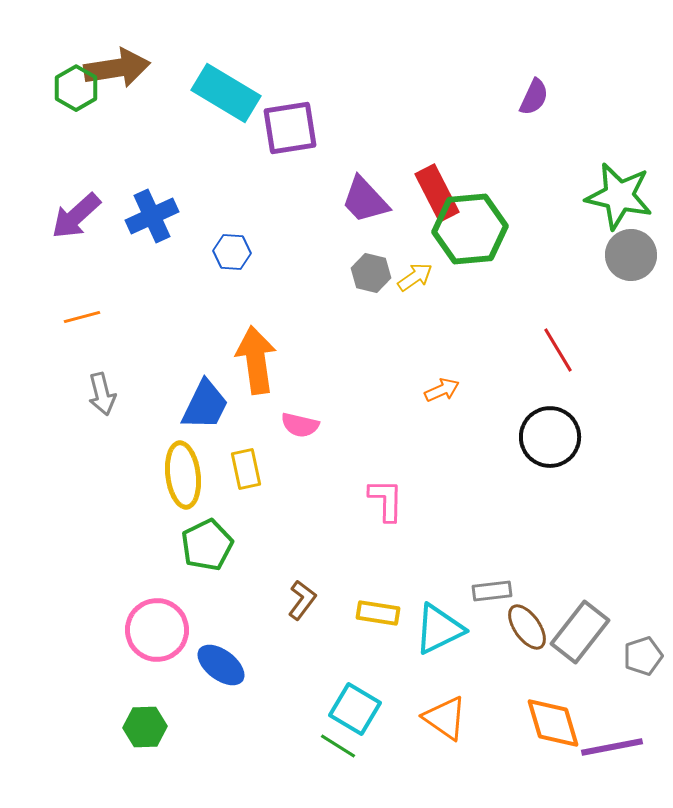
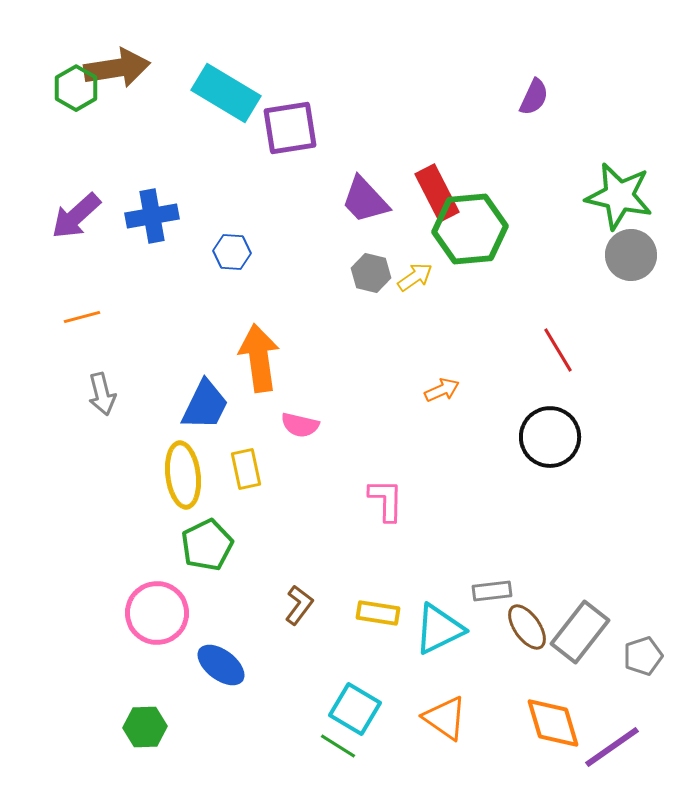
blue cross at (152, 216): rotated 15 degrees clockwise
orange arrow at (256, 360): moved 3 px right, 2 px up
brown L-shape at (302, 600): moved 3 px left, 5 px down
pink circle at (157, 630): moved 17 px up
purple line at (612, 747): rotated 24 degrees counterclockwise
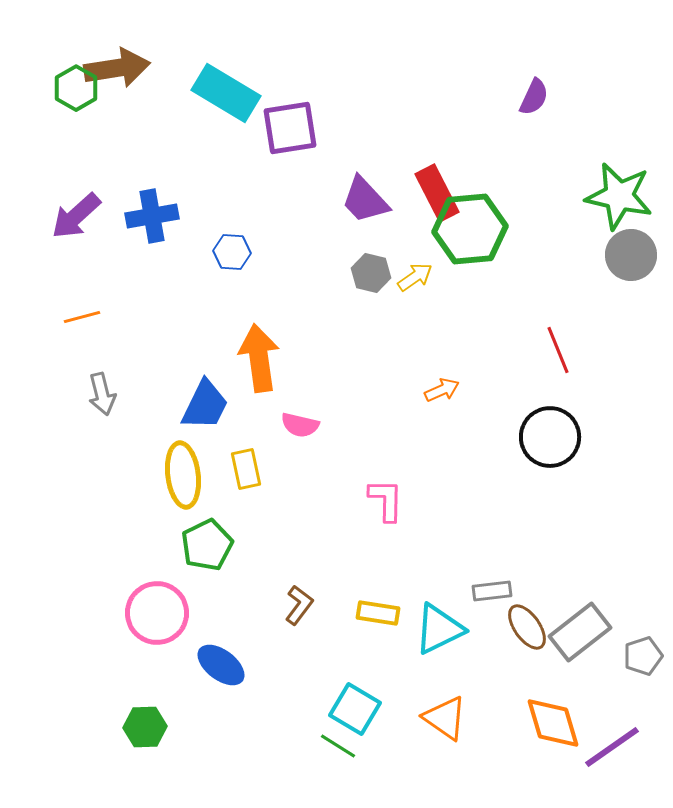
red line at (558, 350): rotated 9 degrees clockwise
gray rectangle at (580, 632): rotated 14 degrees clockwise
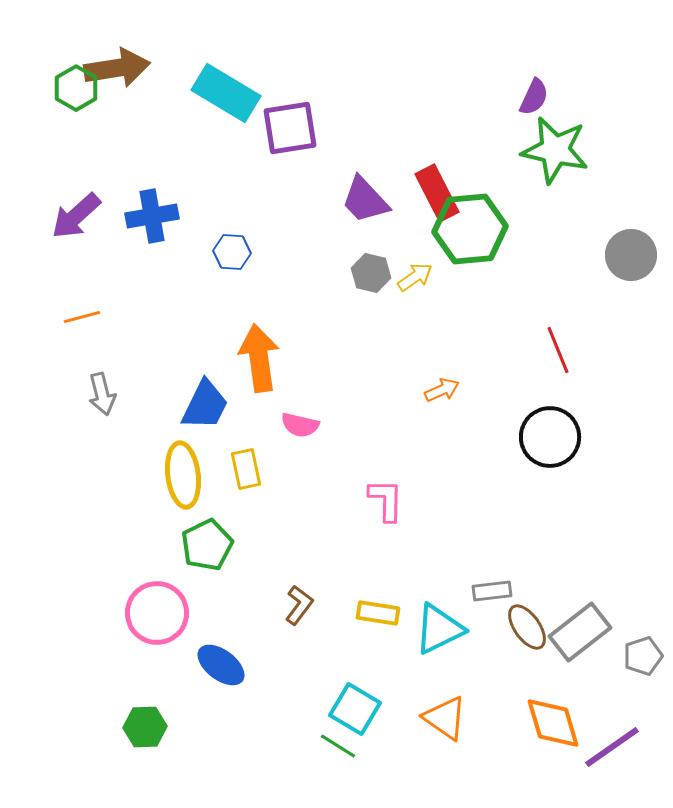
green star at (619, 196): moved 64 px left, 46 px up
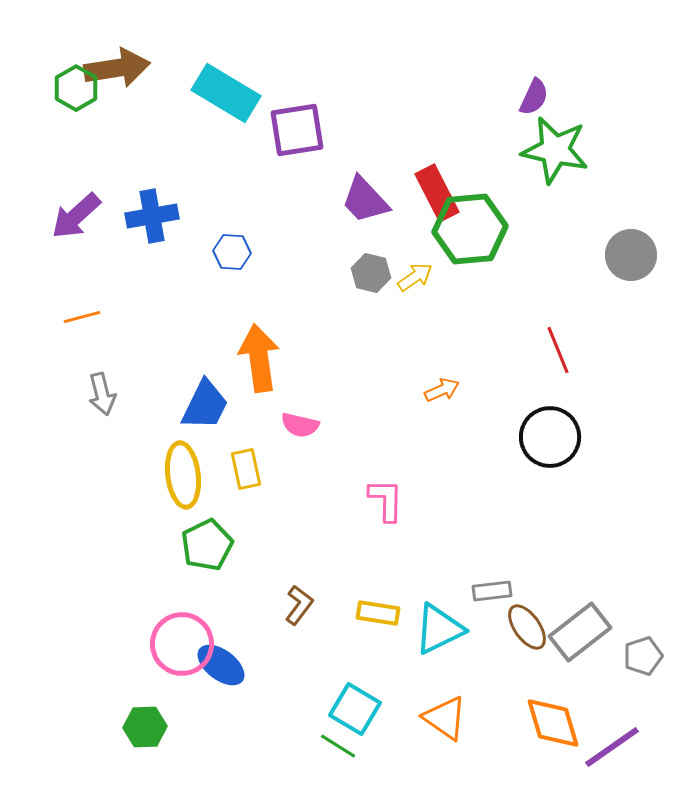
purple square at (290, 128): moved 7 px right, 2 px down
pink circle at (157, 613): moved 25 px right, 31 px down
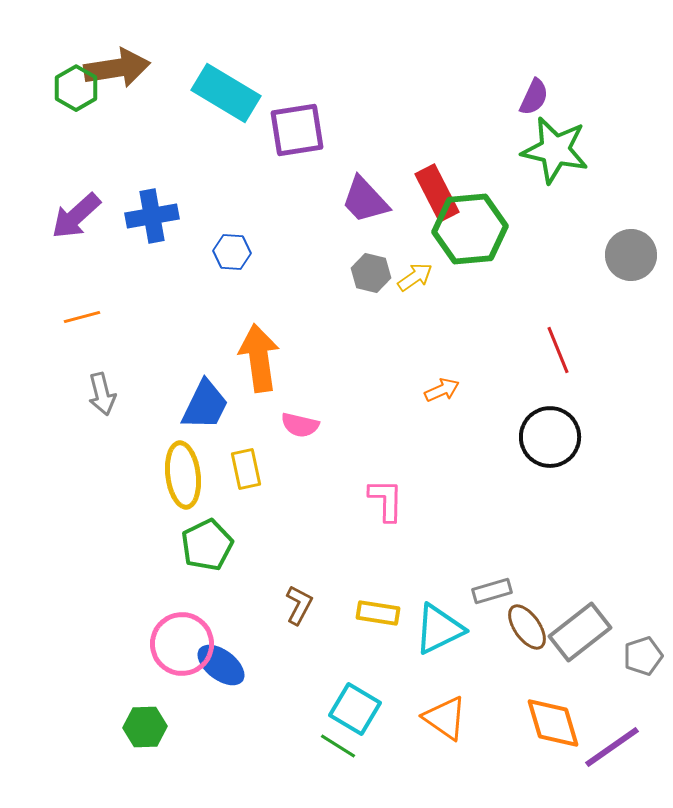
gray rectangle at (492, 591): rotated 9 degrees counterclockwise
brown L-shape at (299, 605): rotated 9 degrees counterclockwise
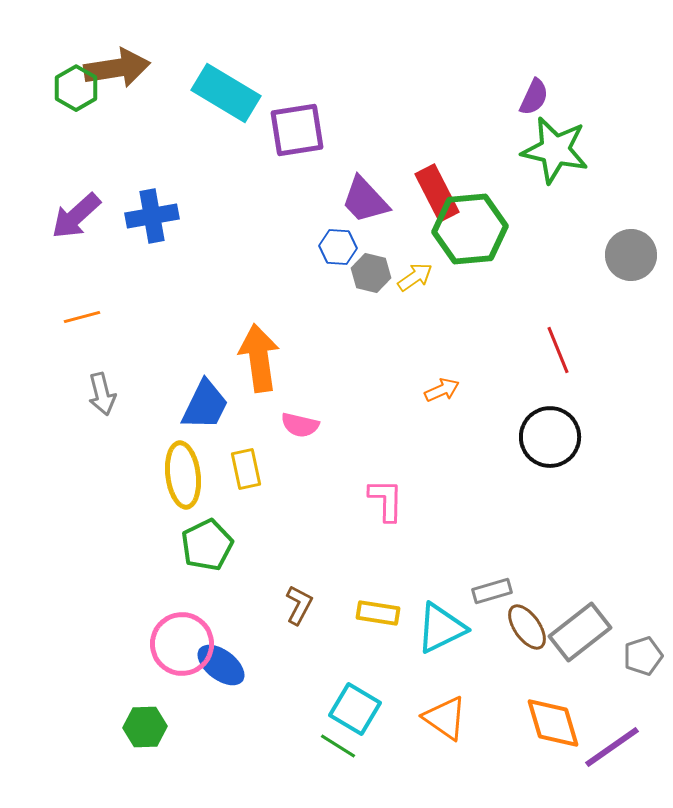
blue hexagon at (232, 252): moved 106 px right, 5 px up
cyan triangle at (439, 629): moved 2 px right, 1 px up
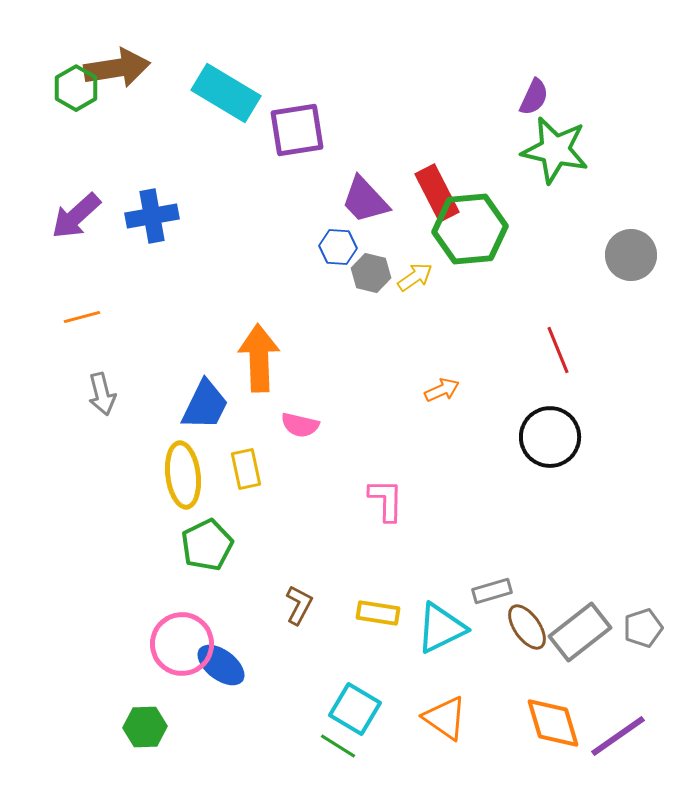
orange arrow at (259, 358): rotated 6 degrees clockwise
gray pentagon at (643, 656): moved 28 px up
purple line at (612, 747): moved 6 px right, 11 px up
